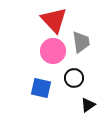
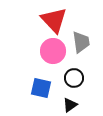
black triangle: moved 18 px left
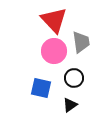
pink circle: moved 1 px right
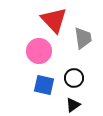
gray trapezoid: moved 2 px right, 4 px up
pink circle: moved 15 px left
blue square: moved 3 px right, 3 px up
black triangle: moved 3 px right
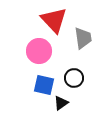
black triangle: moved 12 px left, 2 px up
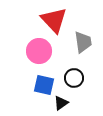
gray trapezoid: moved 4 px down
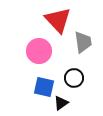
red triangle: moved 4 px right
blue square: moved 2 px down
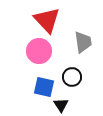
red triangle: moved 11 px left
black circle: moved 2 px left, 1 px up
black triangle: moved 2 px down; rotated 28 degrees counterclockwise
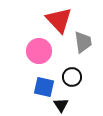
red triangle: moved 12 px right
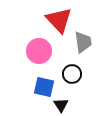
black circle: moved 3 px up
